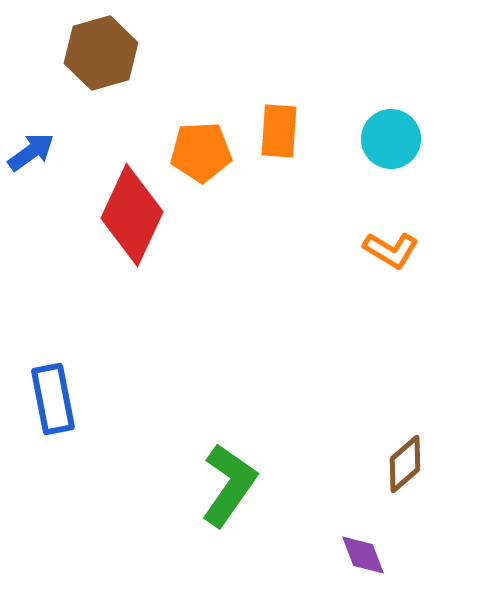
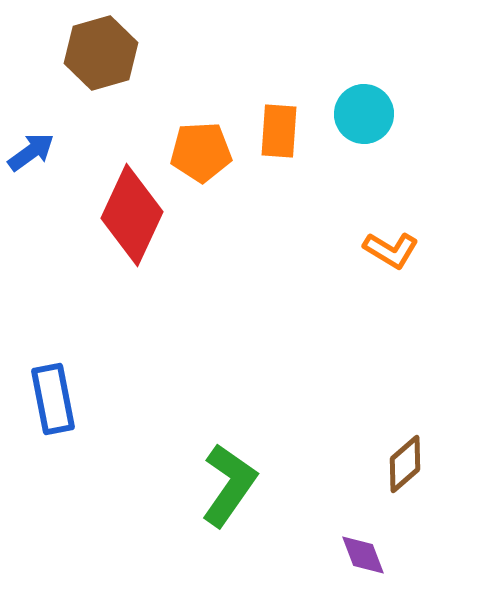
cyan circle: moved 27 px left, 25 px up
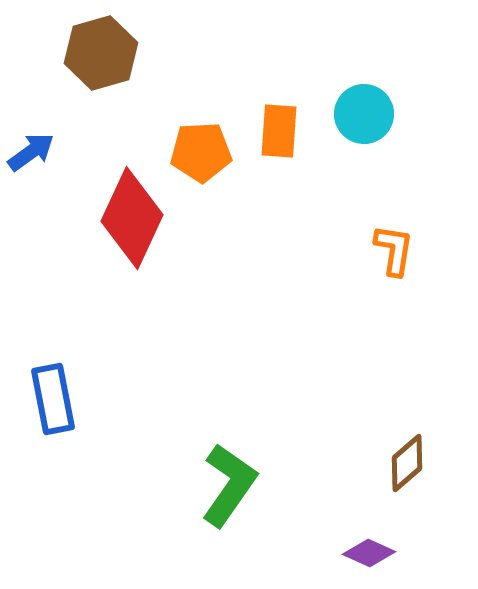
red diamond: moved 3 px down
orange L-shape: moved 3 px right; rotated 112 degrees counterclockwise
brown diamond: moved 2 px right, 1 px up
purple diamond: moved 6 px right, 2 px up; rotated 45 degrees counterclockwise
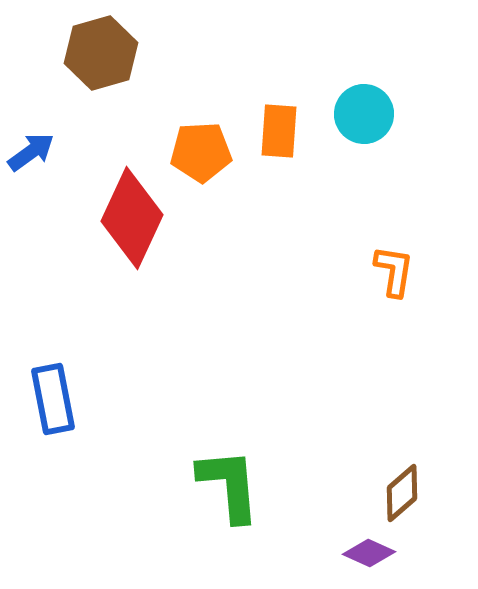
orange L-shape: moved 21 px down
brown diamond: moved 5 px left, 30 px down
green L-shape: rotated 40 degrees counterclockwise
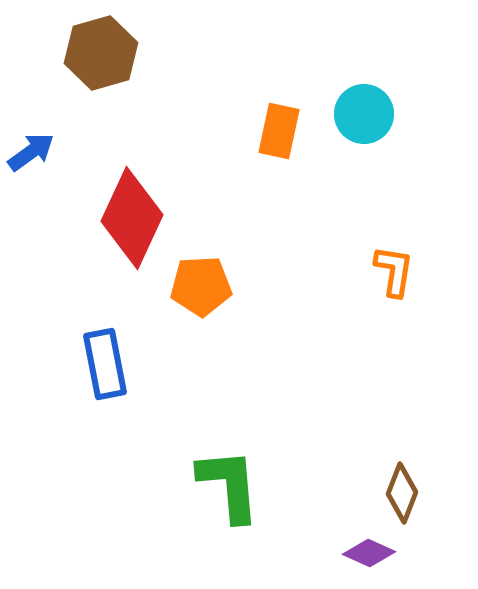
orange rectangle: rotated 8 degrees clockwise
orange pentagon: moved 134 px down
blue rectangle: moved 52 px right, 35 px up
brown diamond: rotated 28 degrees counterclockwise
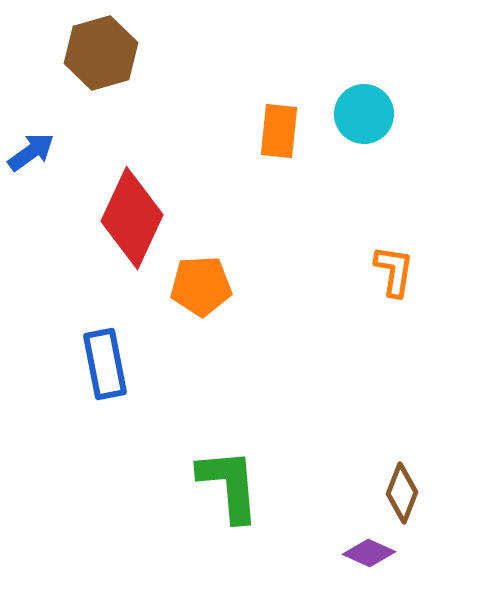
orange rectangle: rotated 6 degrees counterclockwise
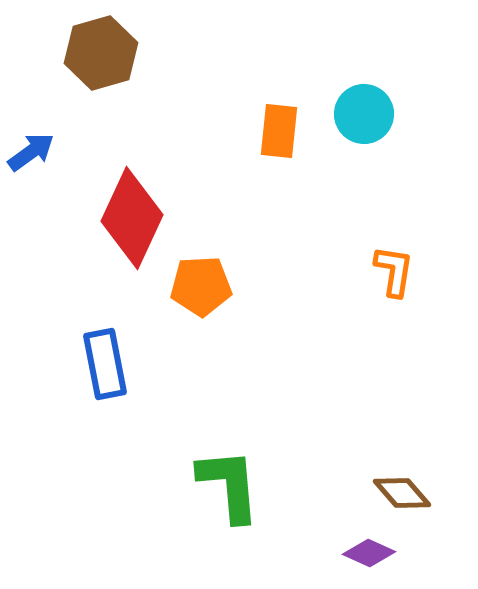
brown diamond: rotated 62 degrees counterclockwise
